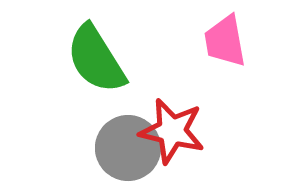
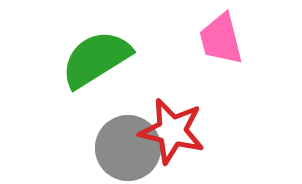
pink trapezoid: moved 4 px left, 2 px up; rotated 4 degrees counterclockwise
green semicircle: rotated 90 degrees clockwise
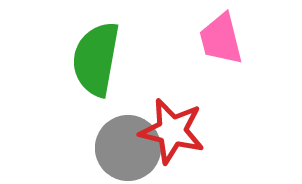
green semicircle: rotated 48 degrees counterclockwise
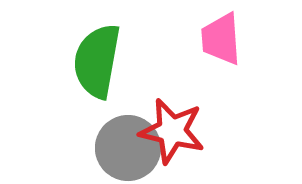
pink trapezoid: rotated 10 degrees clockwise
green semicircle: moved 1 px right, 2 px down
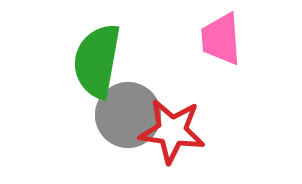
red star: rotated 6 degrees counterclockwise
gray circle: moved 33 px up
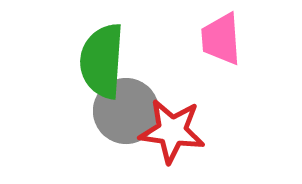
green semicircle: moved 5 px right; rotated 6 degrees counterclockwise
gray circle: moved 2 px left, 4 px up
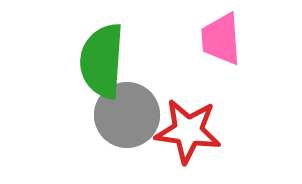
gray circle: moved 1 px right, 4 px down
red star: moved 16 px right
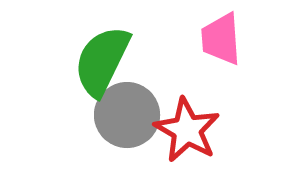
green semicircle: rotated 22 degrees clockwise
red star: moved 1 px left, 1 px up; rotated 22 degrees clockwise
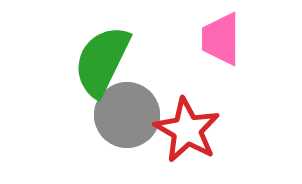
pink trapezoid: rotated 4 degrees clockwise
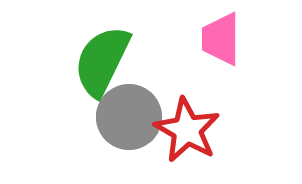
gray circle: moved 2 px right, 2 px down
